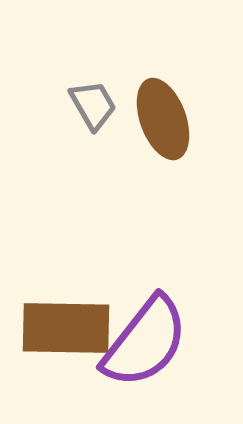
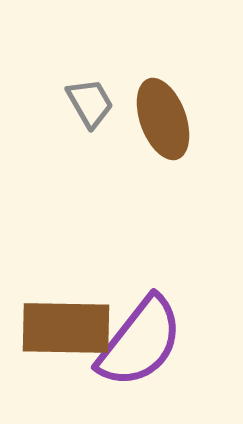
gray trapezoid: moved 3 px left, 2 px up
purple semicircle: moved 5 px left
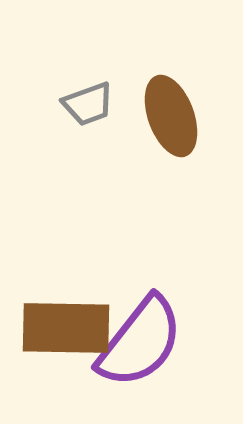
gray trapezoid: moved 2 px left, 1 px down; rotated 100 degrees clockwise
brown ellipse: moved 8 px right, 3 px up
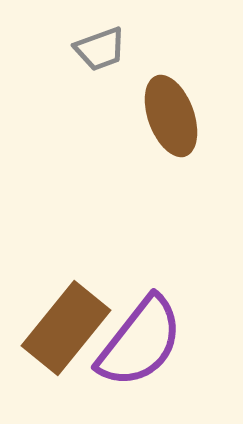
gray trapezoid: moved 12 px right, 55 px up
brown rectangle: rotated 52 degrees counterclockwise
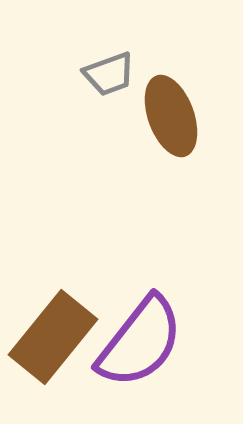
gray trapezoid: moved 9 px right, 25 px down
brown rectangle: moved 13 px left, 9 px down
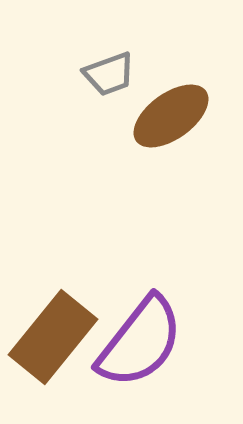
brown ellipse: rotated 74 degrees clockwise
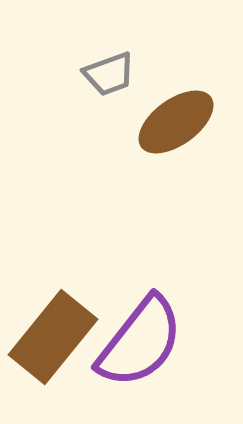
brown ellipse: moved 5 px right, 6 px down
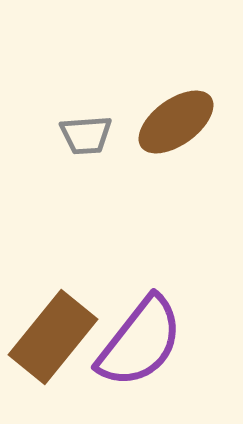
gray trapezoid: moved 23 px left, 61 px down; rotated 16 degrees clockwise
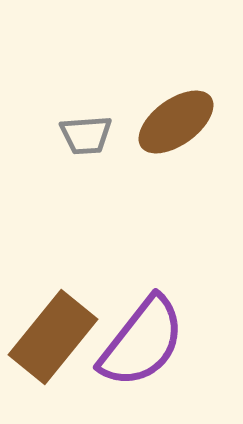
purple semicircle: moved 2 px right
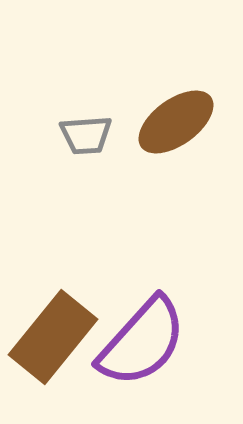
purple semicircle: rotated 4 degrees clockwise
